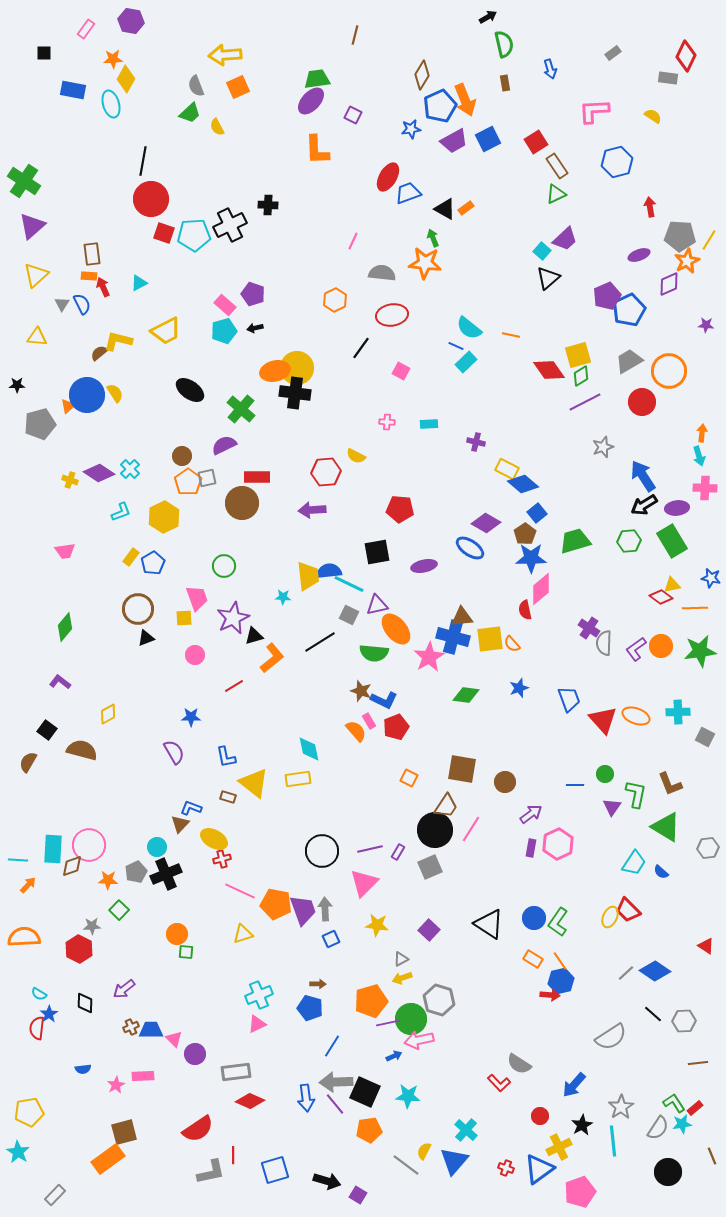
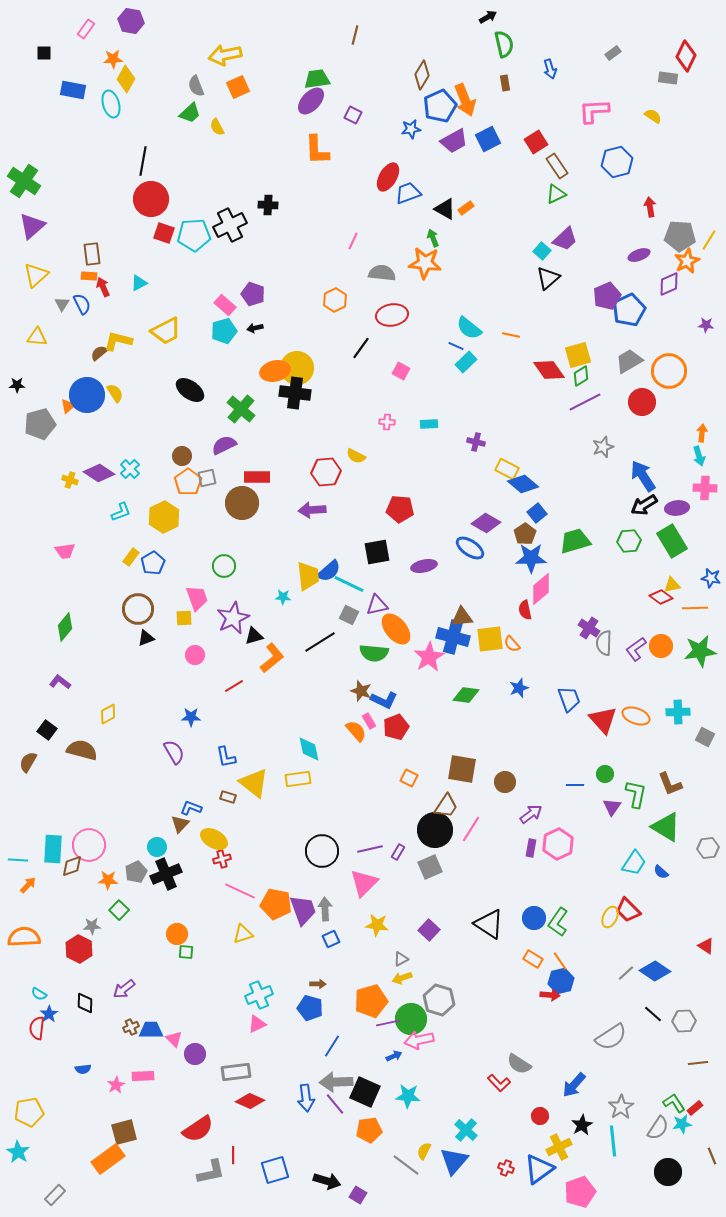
yellow arrow at (225, 55): rotated 8 degrees counterclockwise
blue semicircle at (329, 571): rotated 145 degrees clockwise
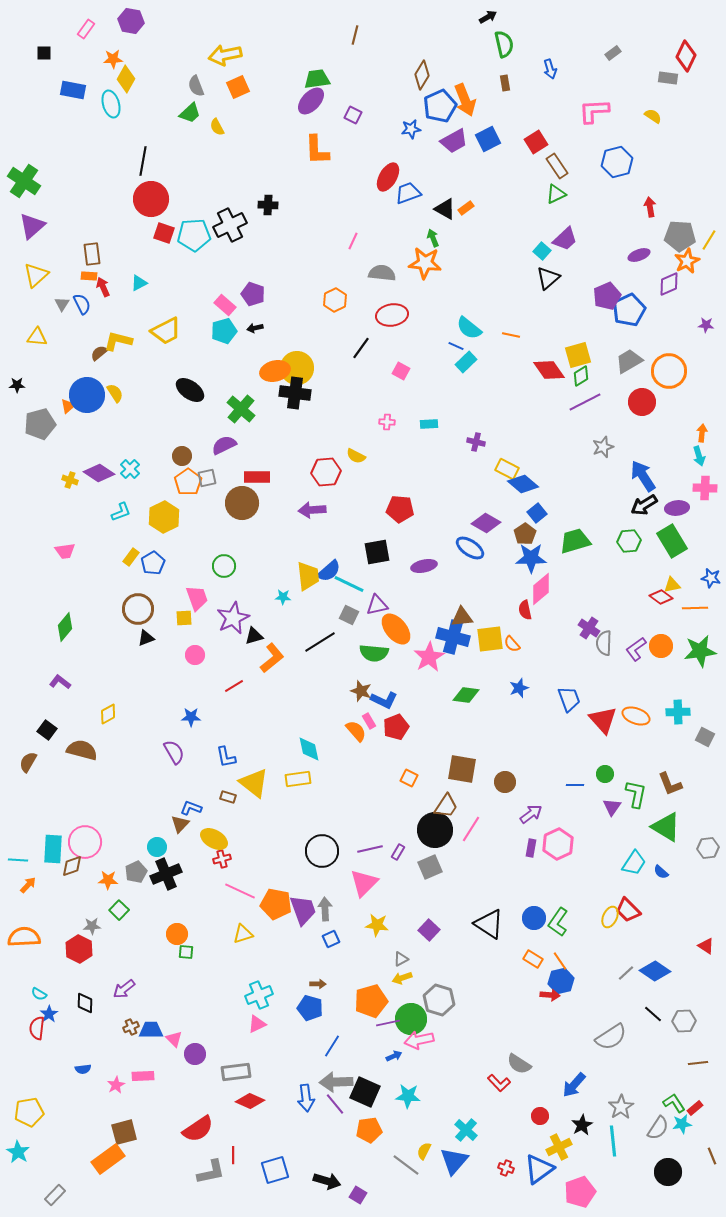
pink circle at (89, 845): moved 4 px left, 3 px up
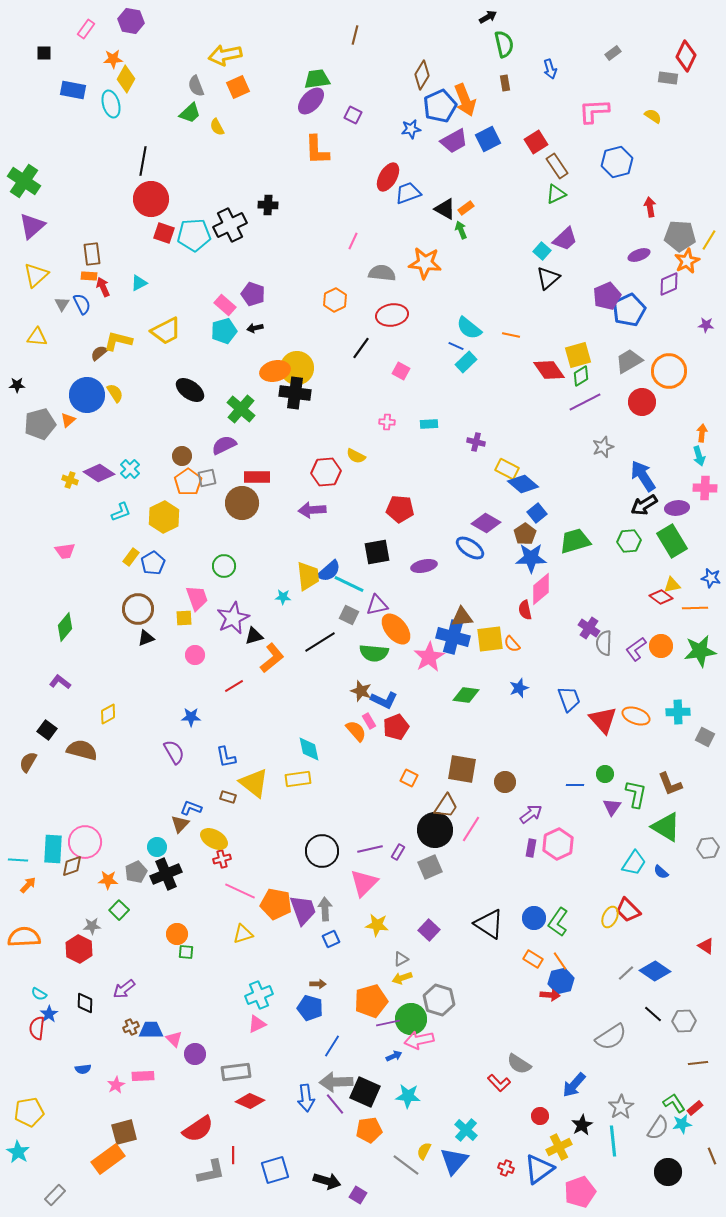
green arrow at (433, 238): moved 28 px right, 8 px up
orange triangle at (68, 406): moved 14 px down
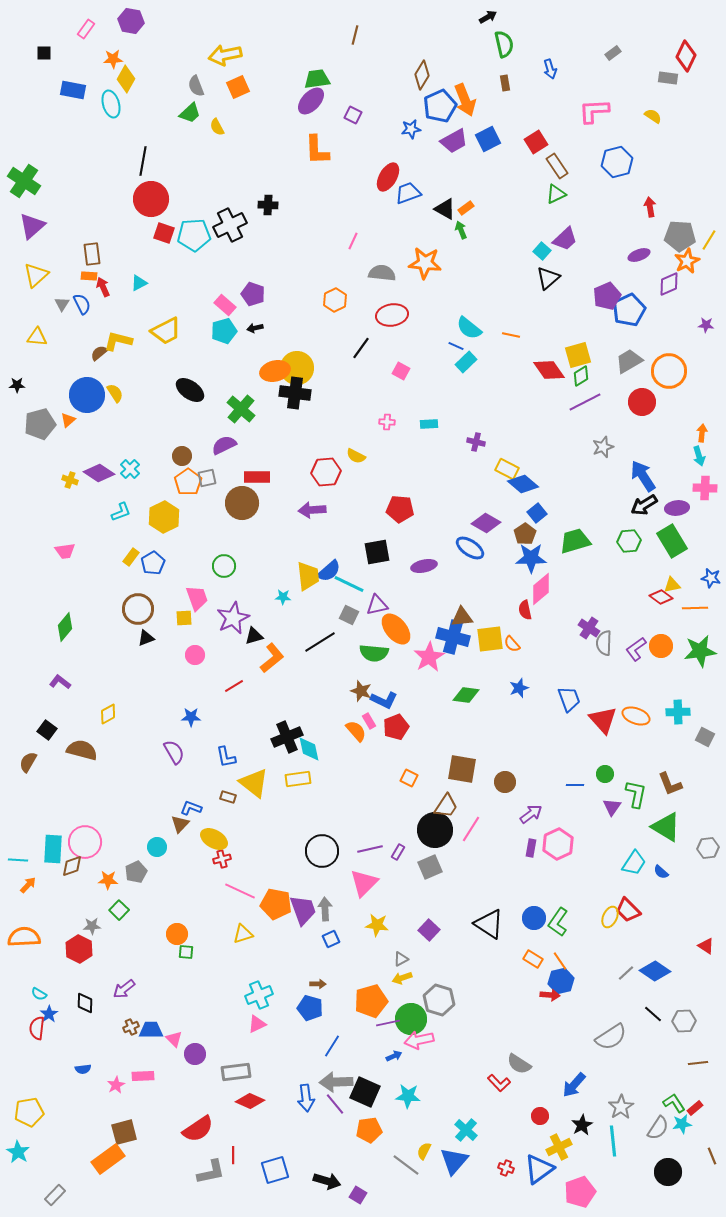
black cross at (166, 874): moved 121 px right, 137 px up
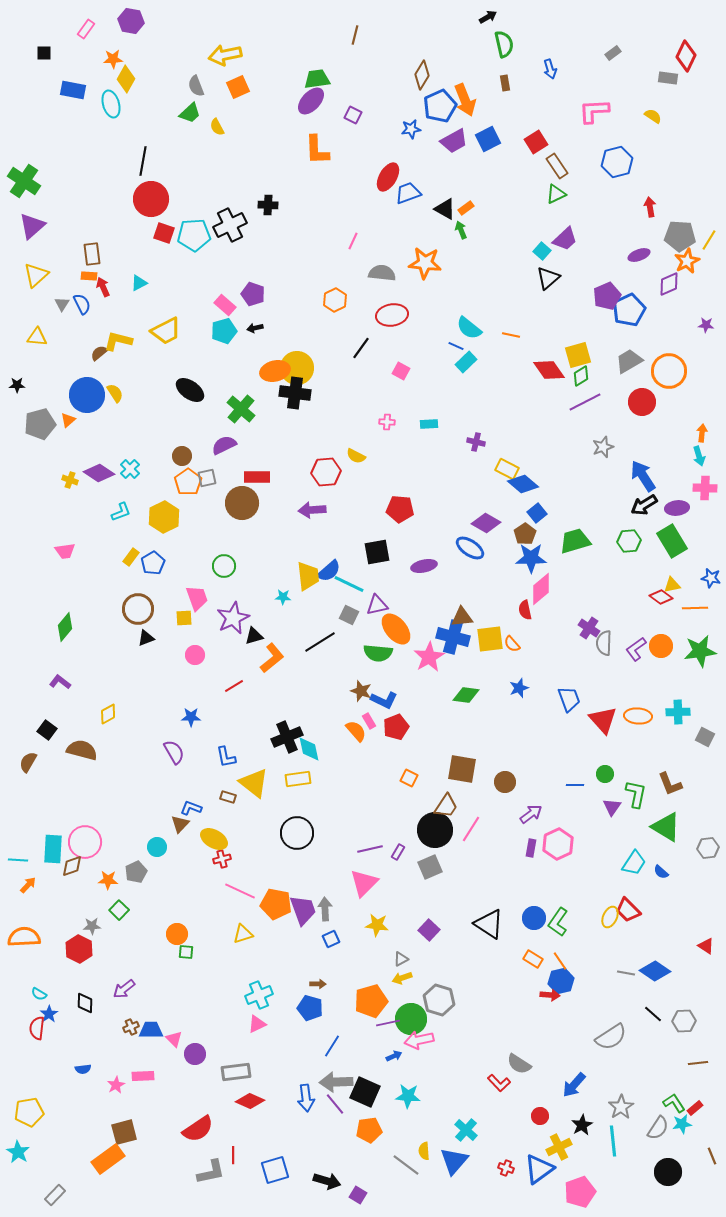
green semicircle at (374, 653): moved 4 px right
orange ellipse at (636, 716): moved 2 px right; rotated 16 degrees counterclockwise
black circle at (322, 851): moved 25 px left, 18 px up
gray line at (626, 973): rotated 54 degrees clockwise
yellow semicircle at (424, 1151): rotated 30 degrees counterclockwise
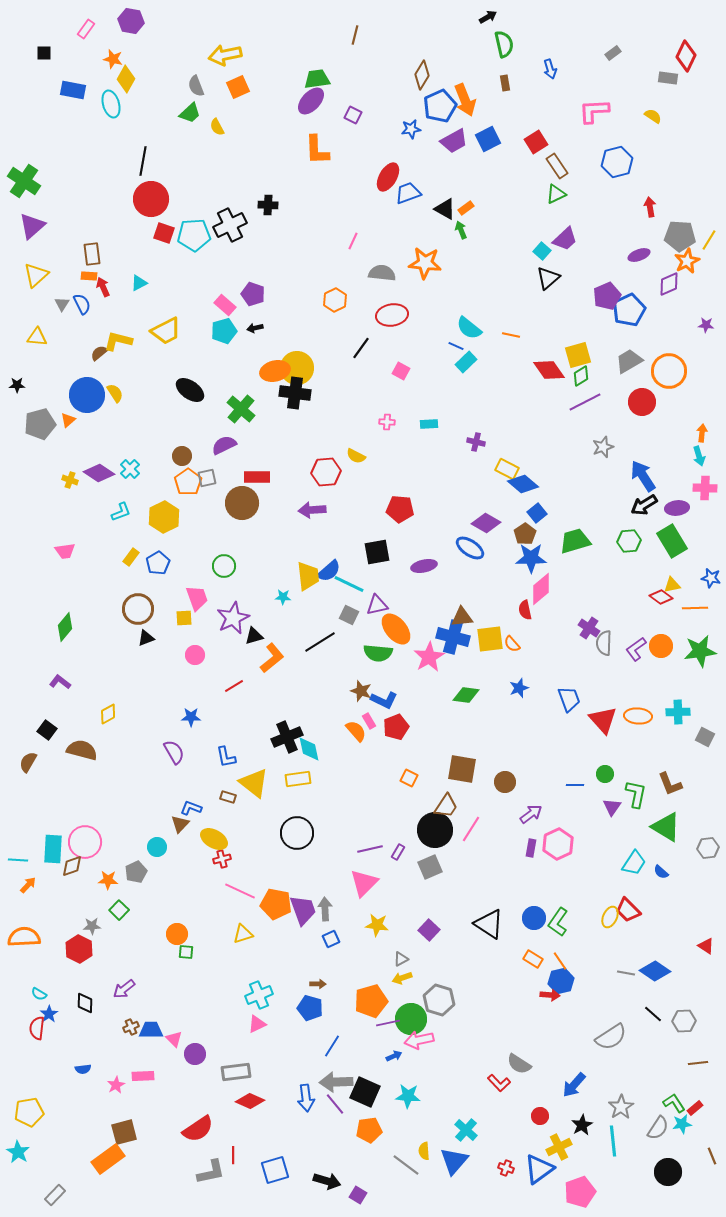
orange star at (113, 59): rotated 18 degrees clockwise
blue pentagon at (153, 563): moved 5 px right
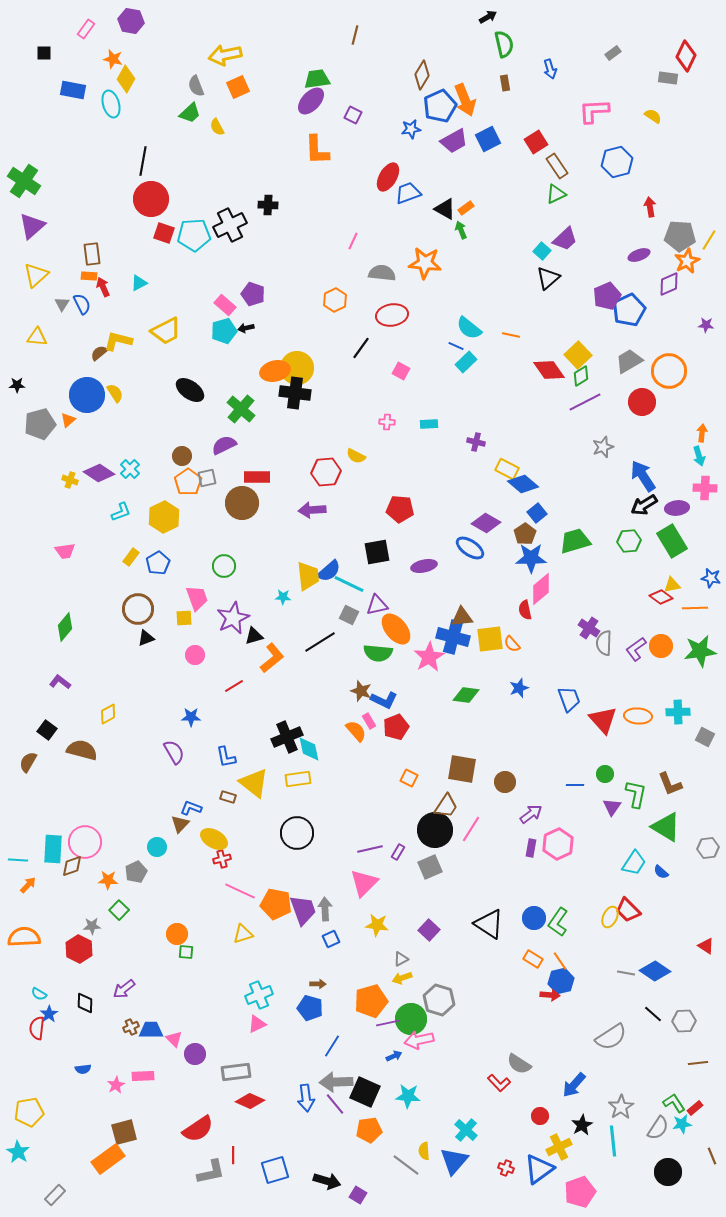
black arrow at (255, 328): moved 9 px left
yellow square at (578, 355): rotated 28 degrees counterclockwise
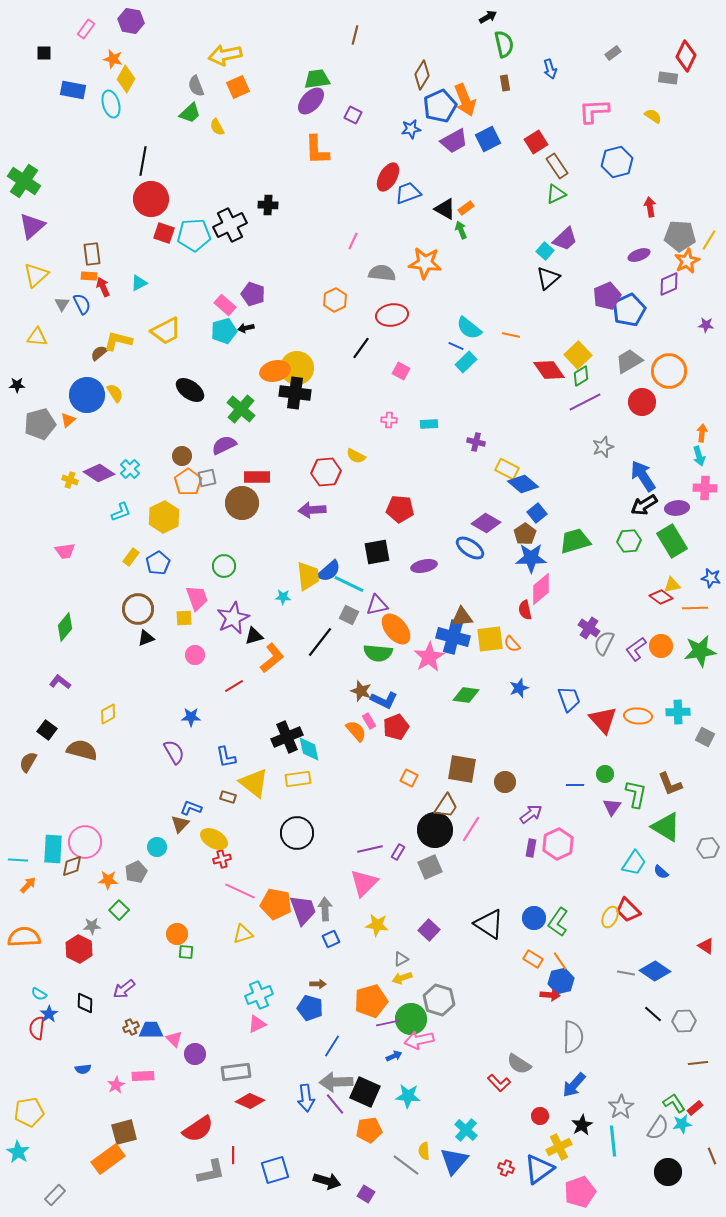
cyan square at (542, 251): moved 3 px right
pink cross at (387, 422): moved 2 px right, 2 px up
black line at (320, 642): rotated 20 degrees counterclockwise
gray semicircle at (604, 643): rotated 25 degrees clockwise
gray semicircle at (611, 1037): moved 38 px left; rotated 56 degrees counterclockwise
purple square at (358, 1195): moved 8 px right, 1 px up
